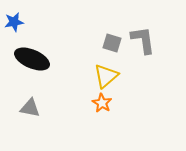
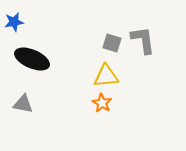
yellow triangle: rotated 36 degrees clockwise
gray triangle: moved 7 px left, 4 px up
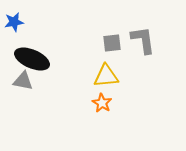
gray square: rotated 24 degrees counterclockwise
gray triangle: moved 23 px up
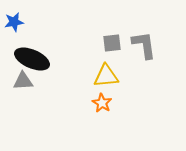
gray L-shape: moved 1 px right, 5 px down
gray triangle: rotated 15 degrees counterclockwise
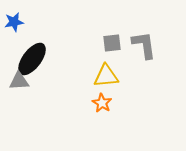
black ellipse: rotated 76 degrees counterclockwise
gray triangle: moved 4 px left
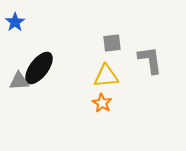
blue star: moved 1 px right; rotated 24 degrees counterclockwise
gray L-shape: moved 6 px right, 15 px down
black ellipse: moved 7 px right, 9 px down
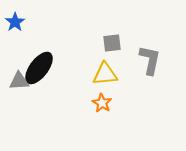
gray L-shape: rotated 20 degrees clockwise
yellow triangle: moved 1 px left, 2 px up
